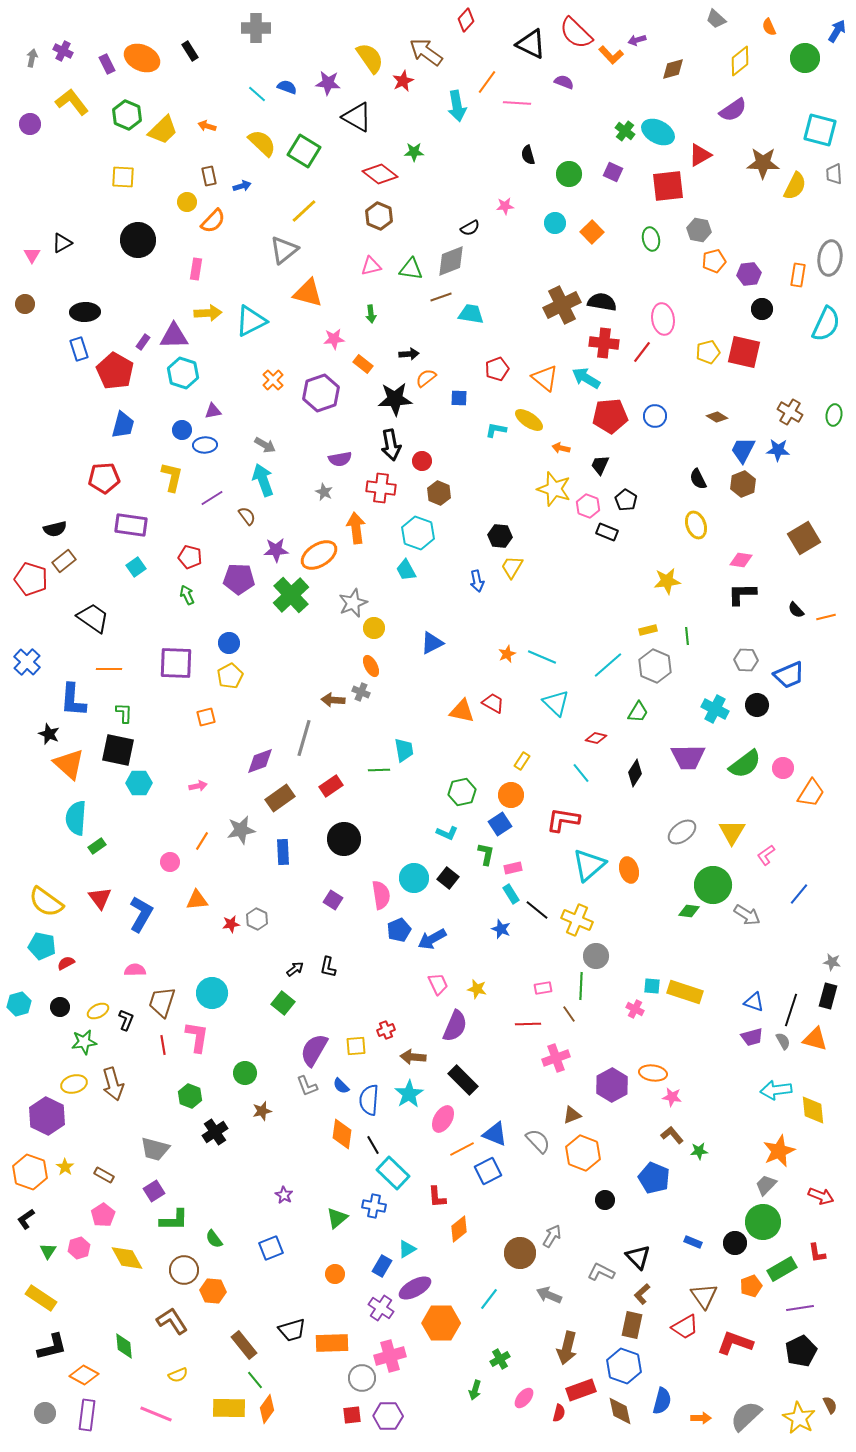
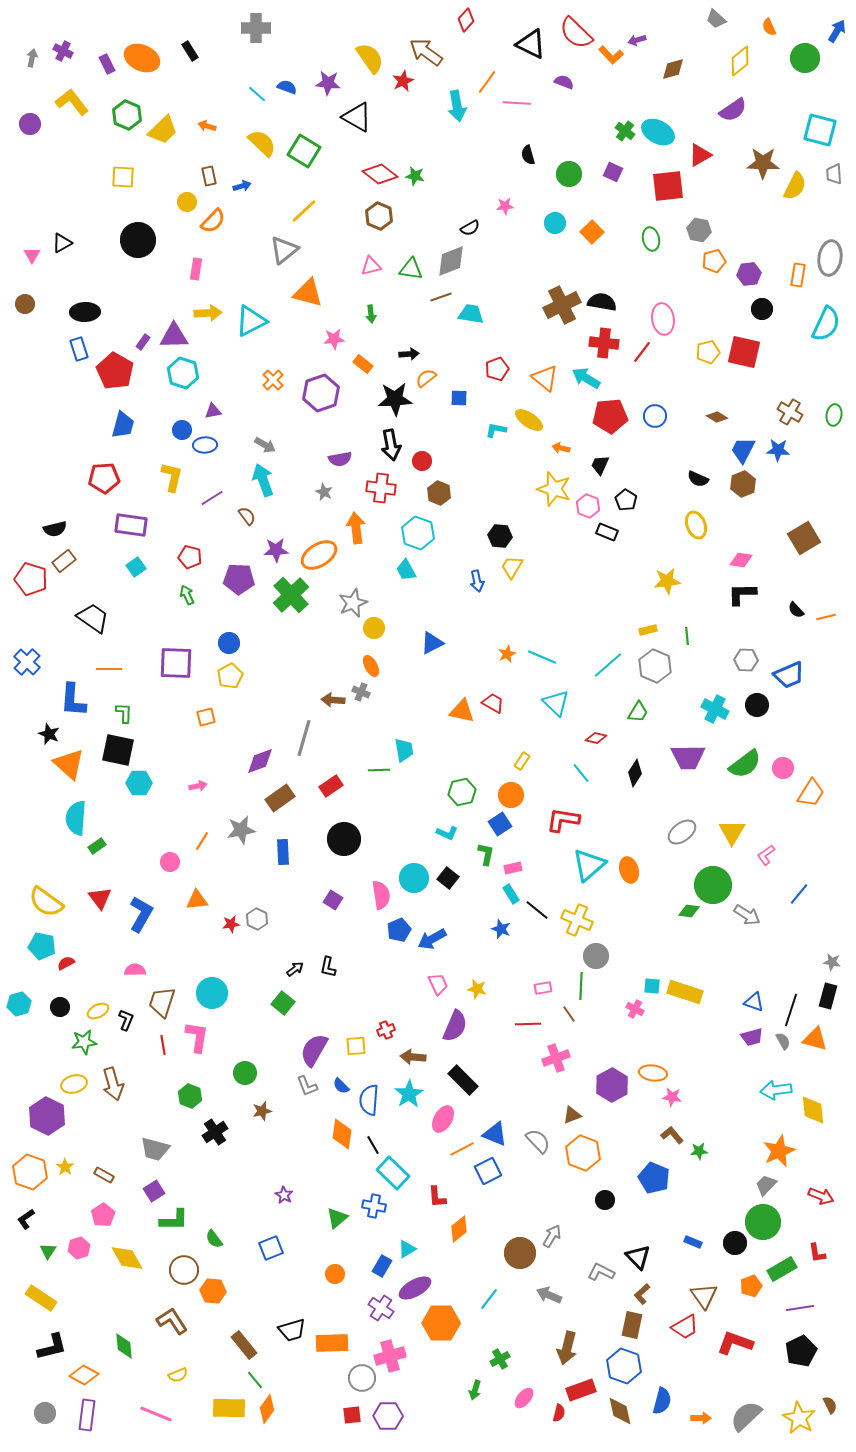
green star at (414, 152): moved 1 px right, 24 px down; rotated 12 degrees clockwise
black semicircle at (698, 479): rotated 40 degrees counterclockwise
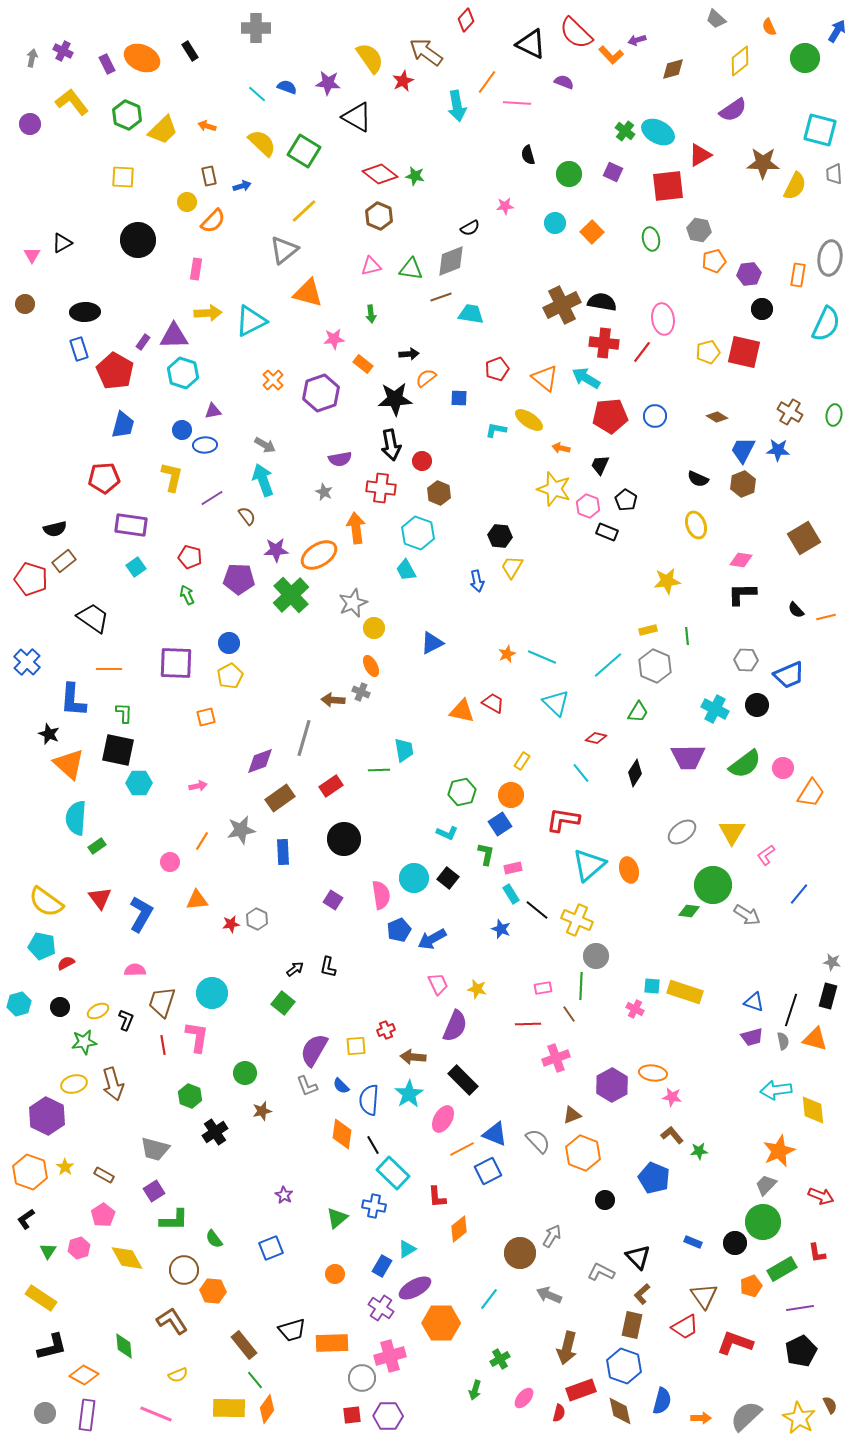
gray semicircle at (783, 1041): rotated 18 degrees clockwise
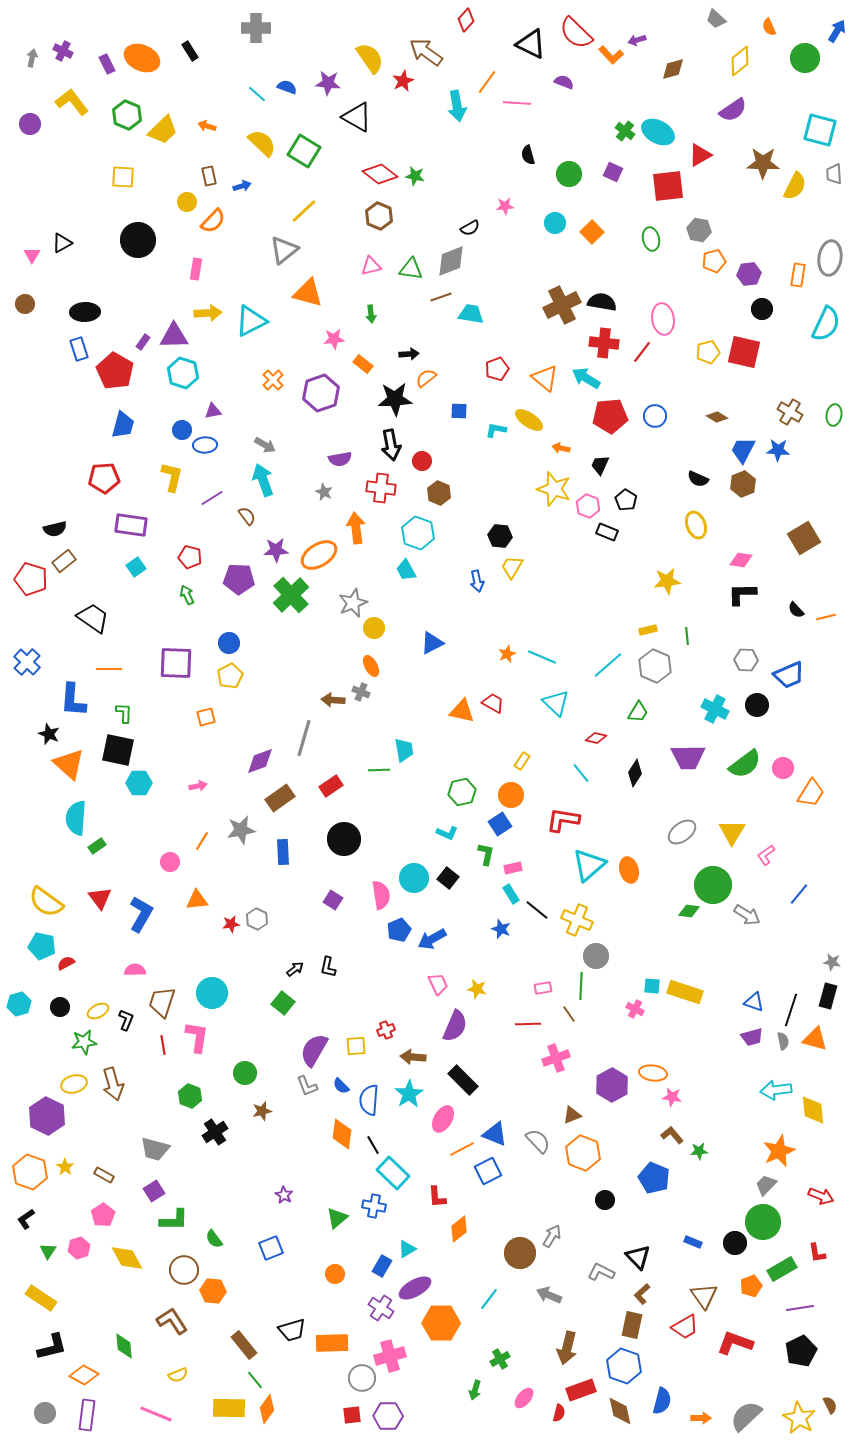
blue square at (459, 398): moved 13 px down
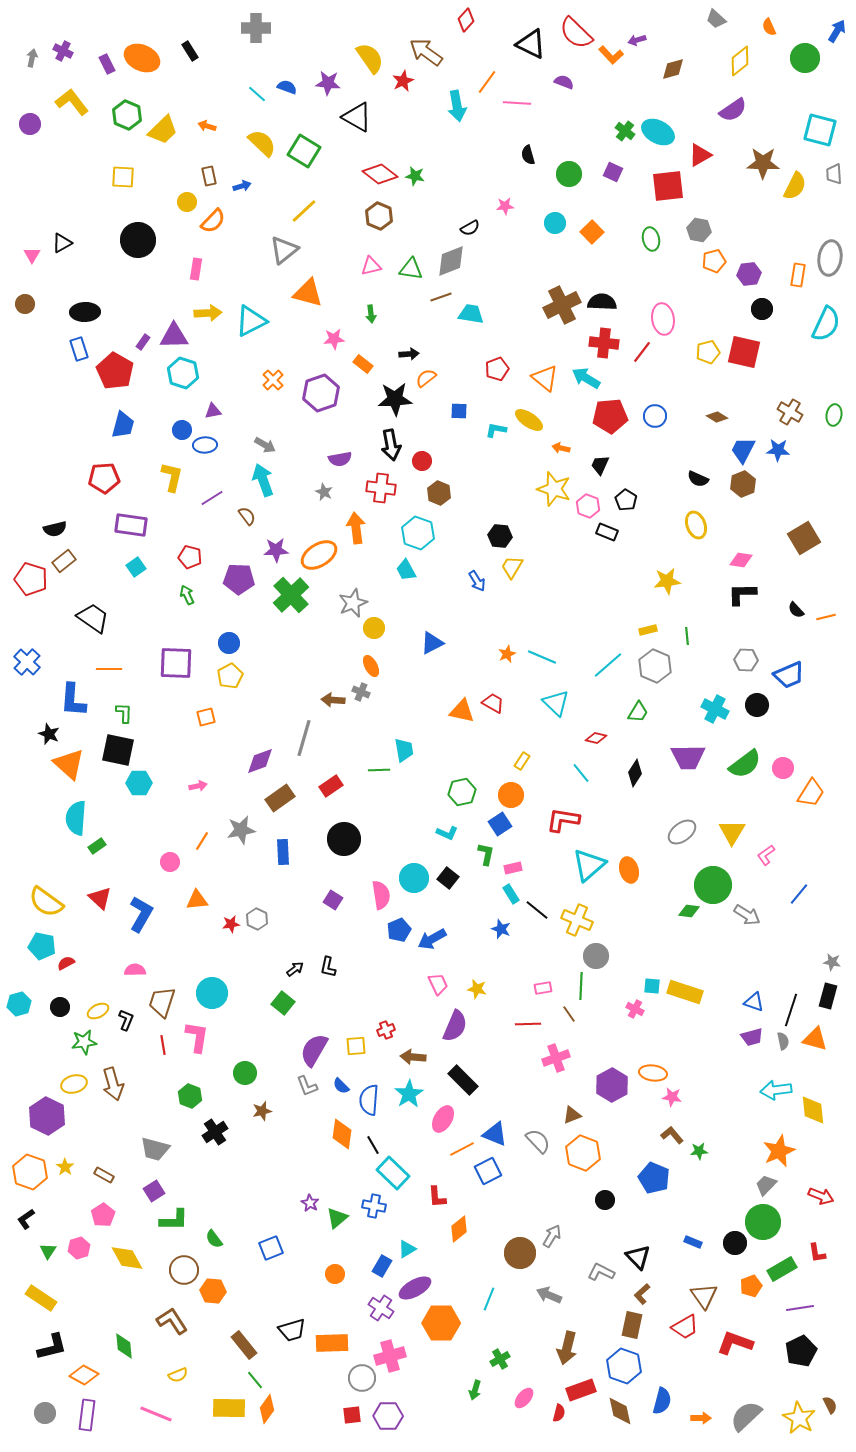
black semicircle at (602, 302): rotated 8 degrees counterclockwise
blue arrow at (477, 581): rotated 20 degrees counterclockwise
red triangle at (100, 898): rotated 10 degrees counterclockwise
purple star at (284, 1195): moved 26 px right, 8 px down
cyan line at (489, 1299): rotated 15 degrees counterclockwise
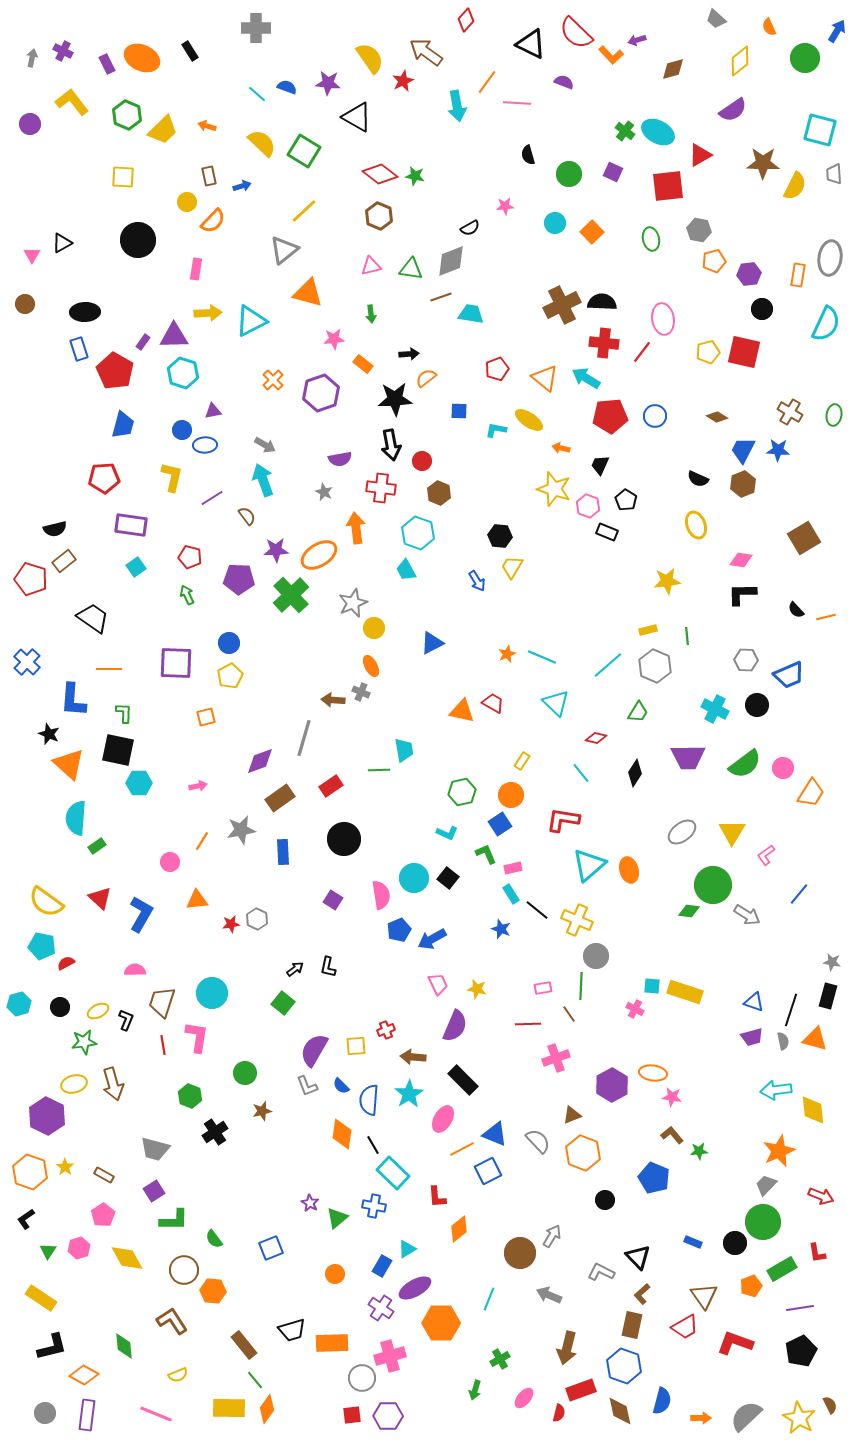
green L-shape at (486, 854): rotated 35 degrees counterclockwise
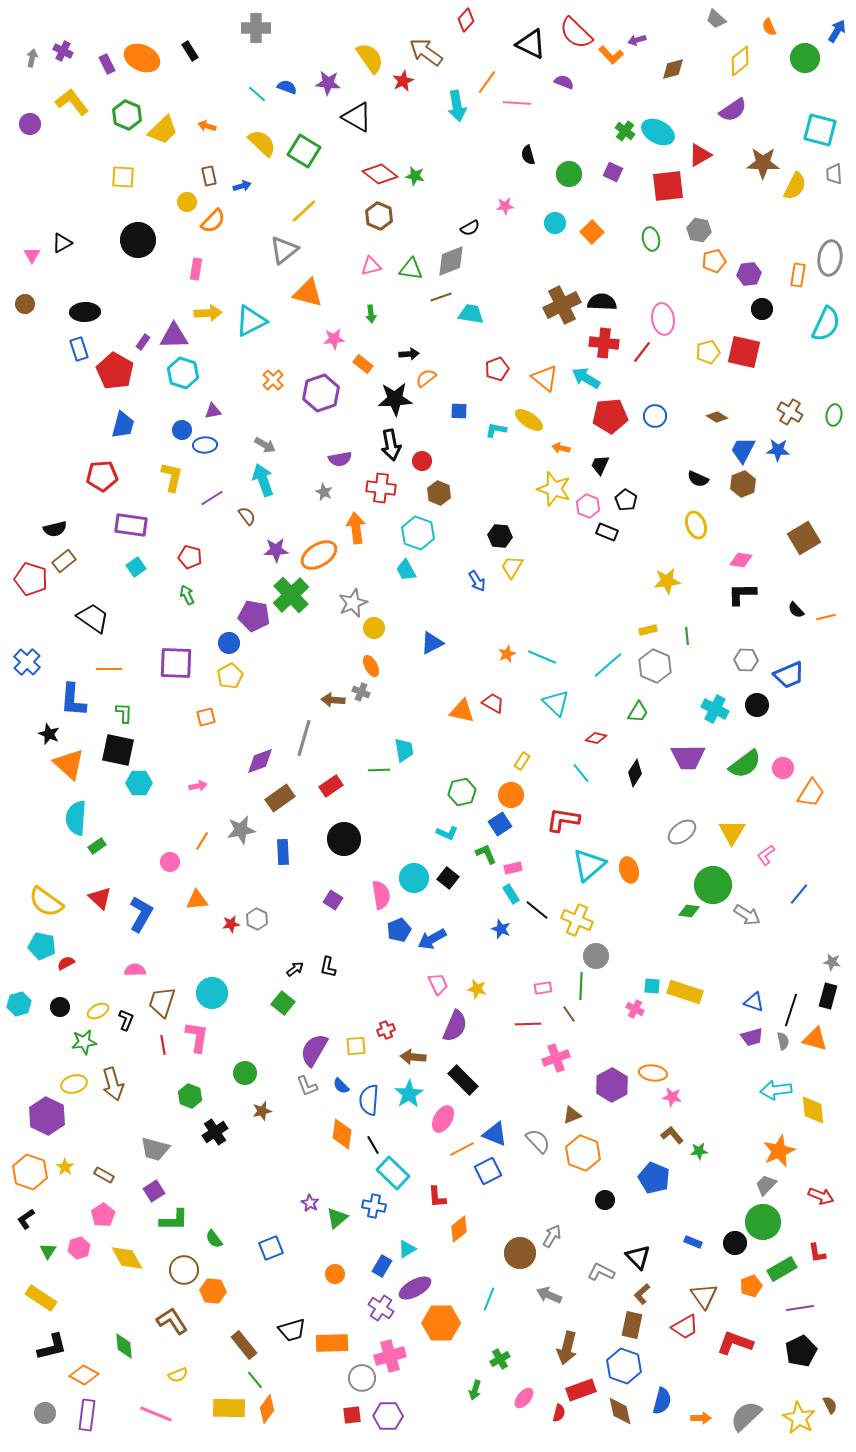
red pentagon at (104, 478): moved 2 px left, 2 px up
purple pentagon at (239, 579): moved 15 px right, 37 px down; rotated 8 degrees clockwise
